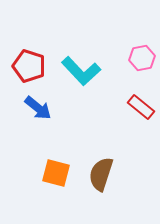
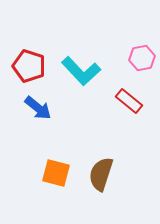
red rectangle: moved 12 px left, 6 px up
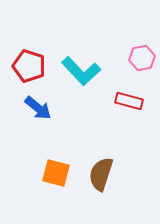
red rectangle: rotated 24 degrees counterclockwise
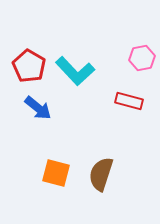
red pentagon: rotated 12 degrees clockwise
cyan L-shape: moved 6 px left
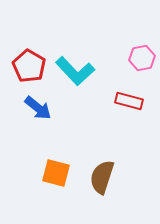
brown semicircle: moved 1 px right, 3 px down
